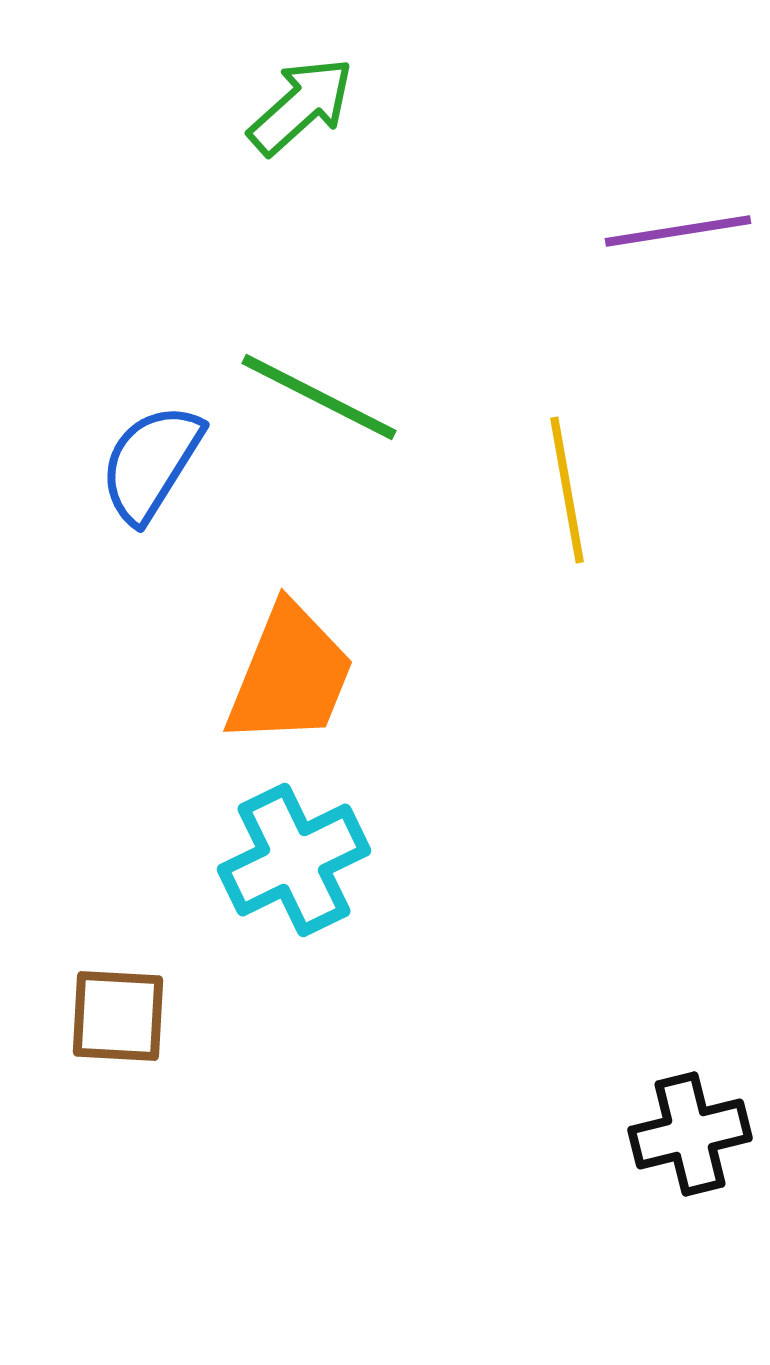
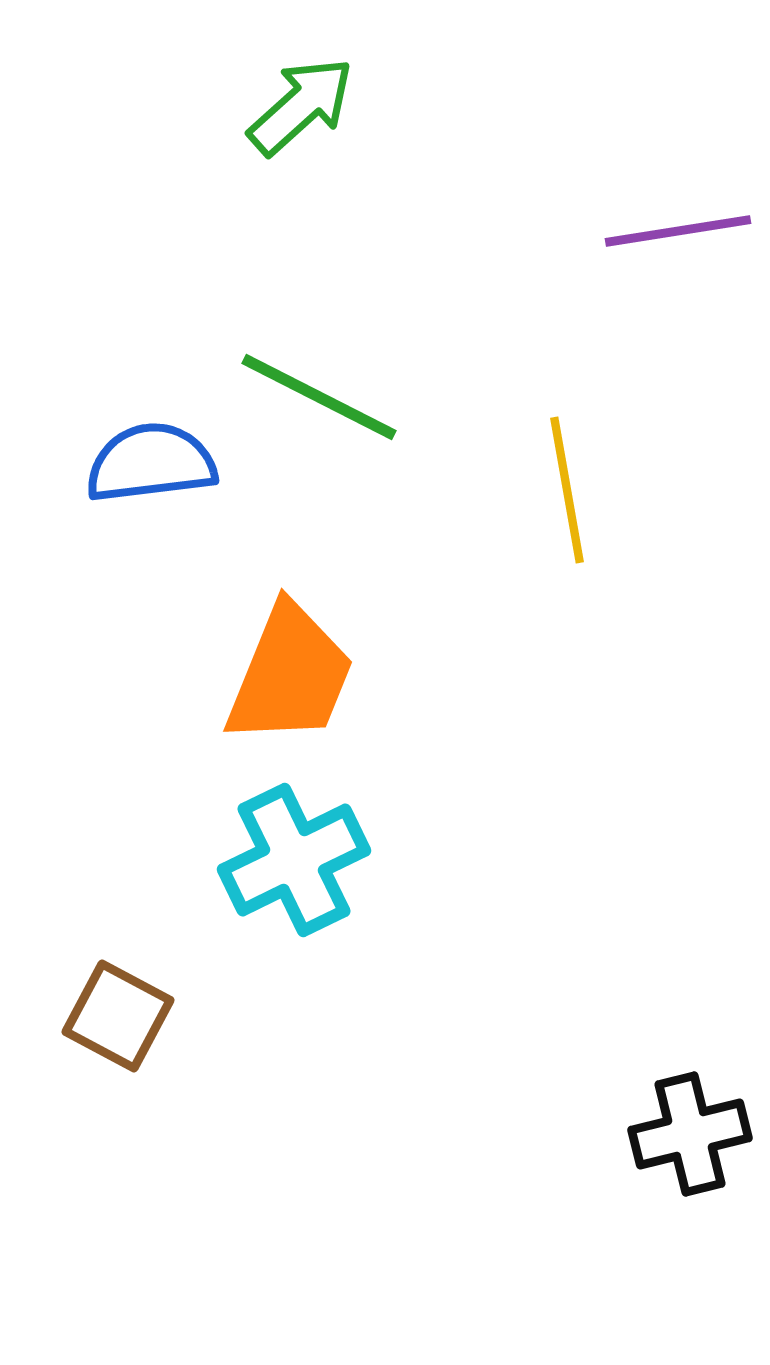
blue semicircle: rotated 51 degrees clockwise
brown square: rotated 25 degrees clockwise
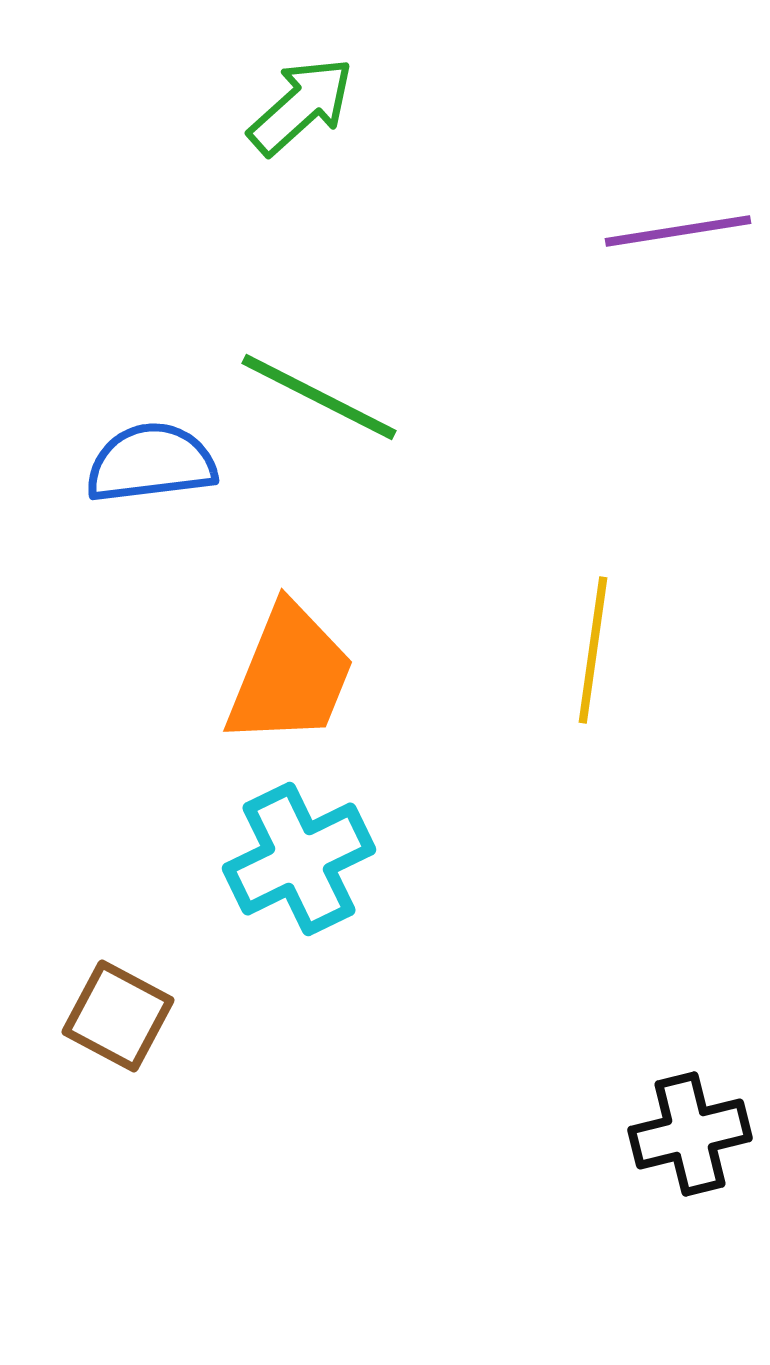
yellow line: moved 26 px right, 160 px down; rotated 18 degrees clockwise
cyan cross: moved 5 px right, 1 px up
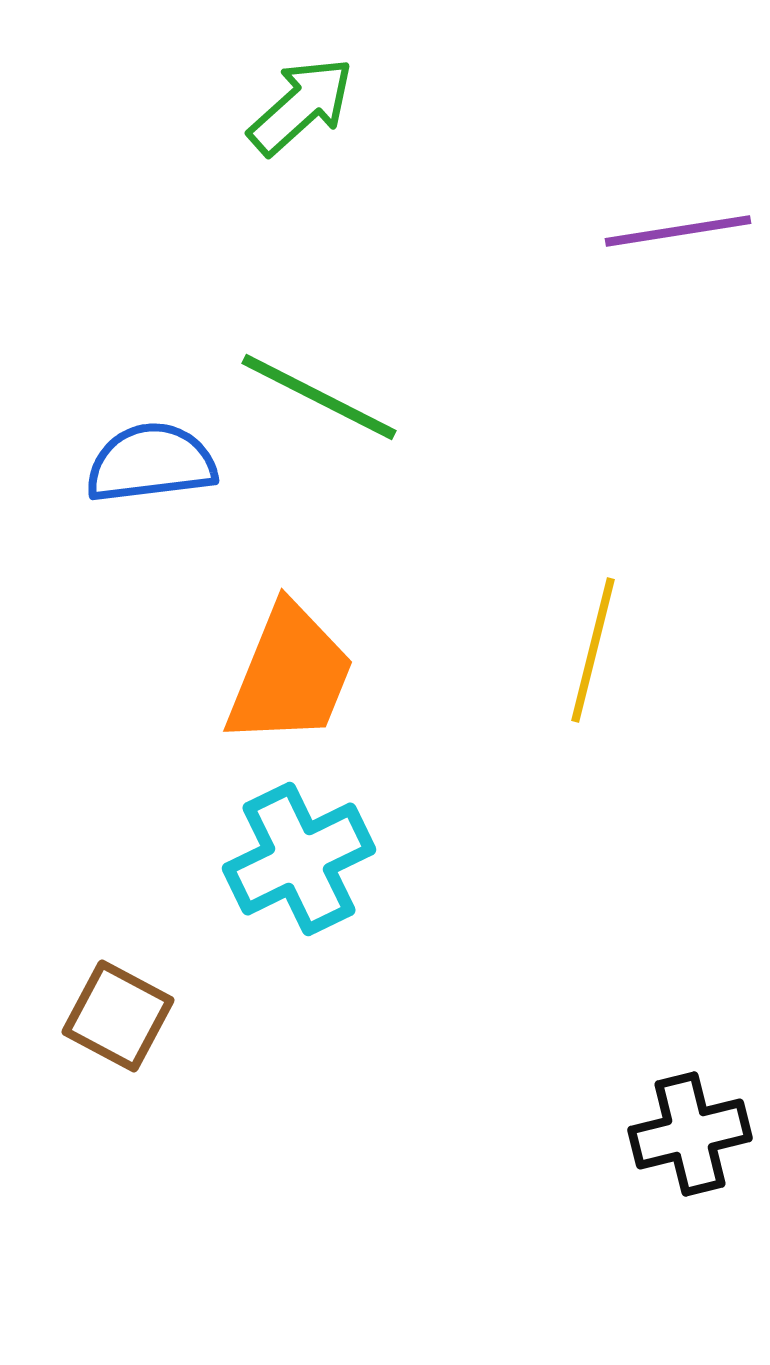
yellow line: rotated 6 degrees clockwise
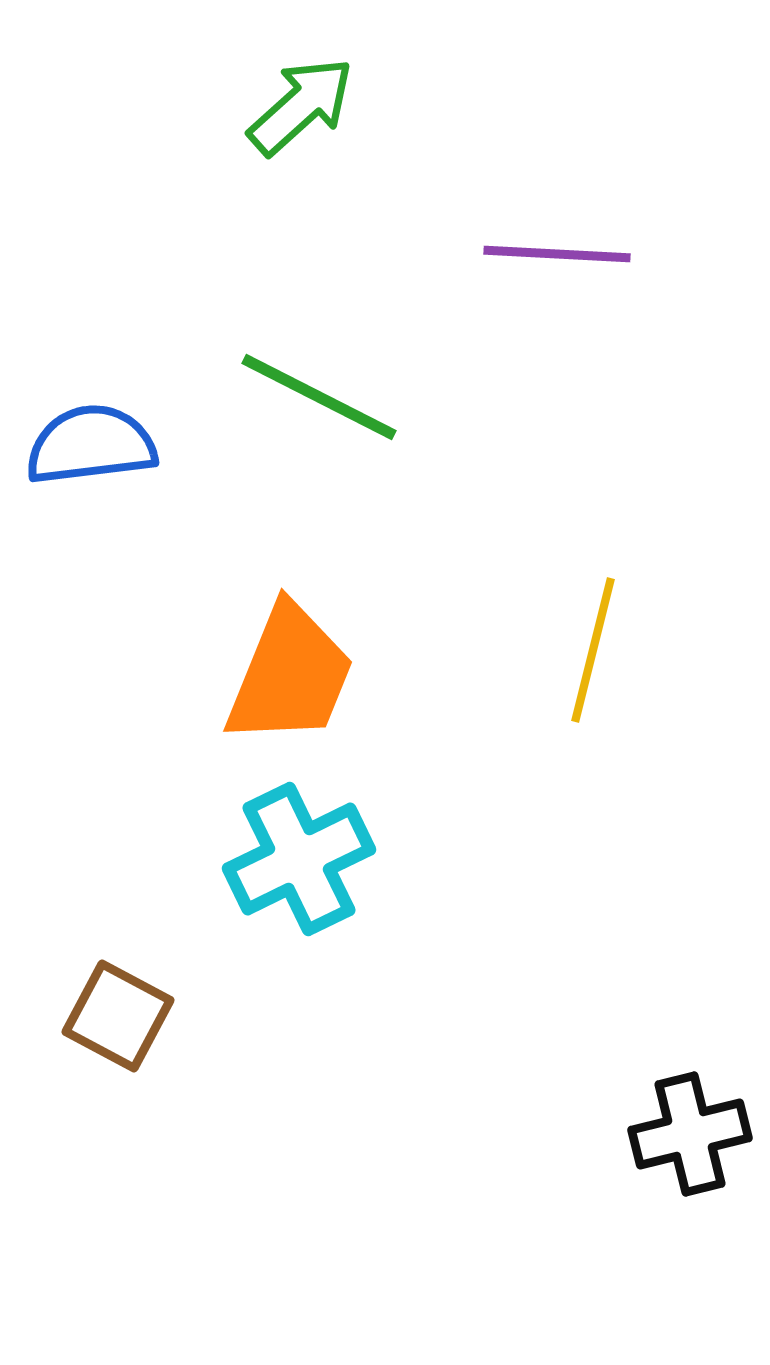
purple line: moved 121 px left, 23 px down; rotated 12 degrees clockwise
blue semicircle: moved 60 px left, 18 px up
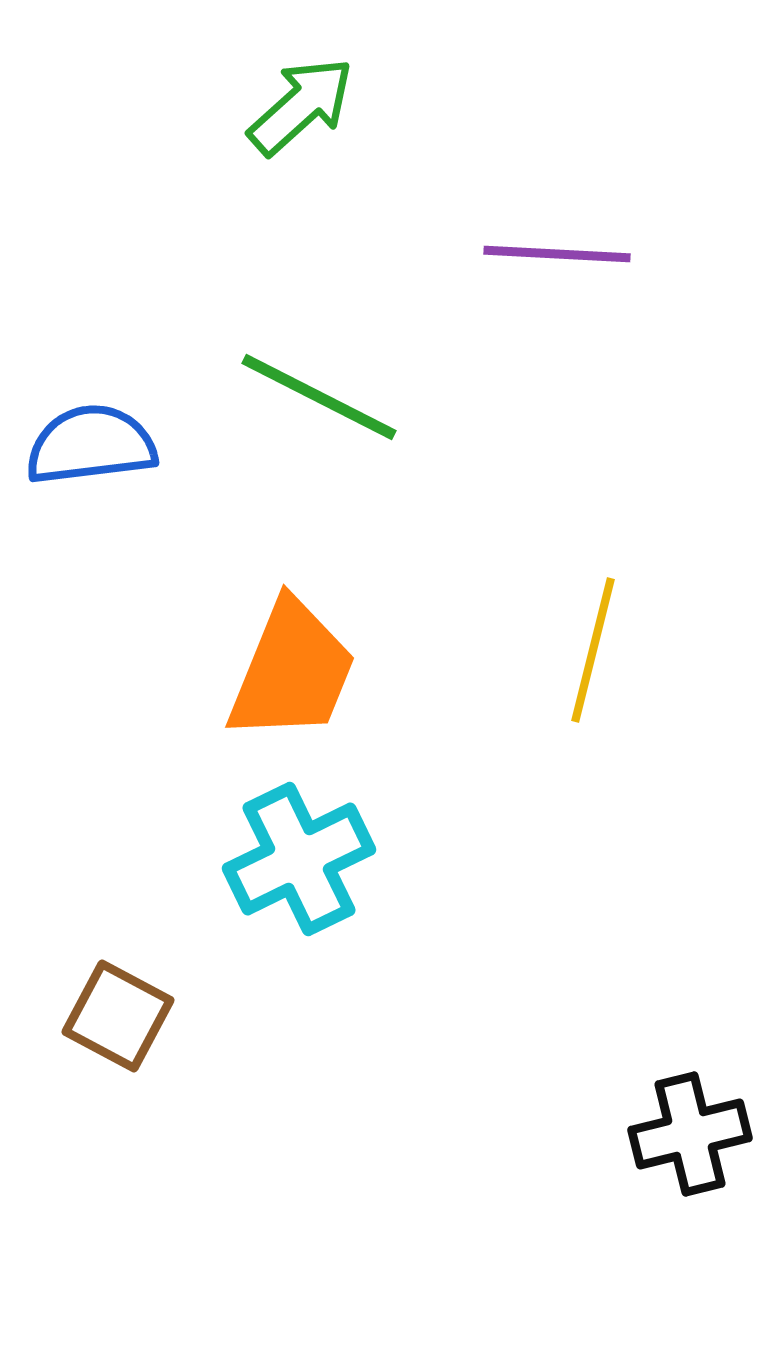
orange trapezoid: moved 2 px right, 4 px up
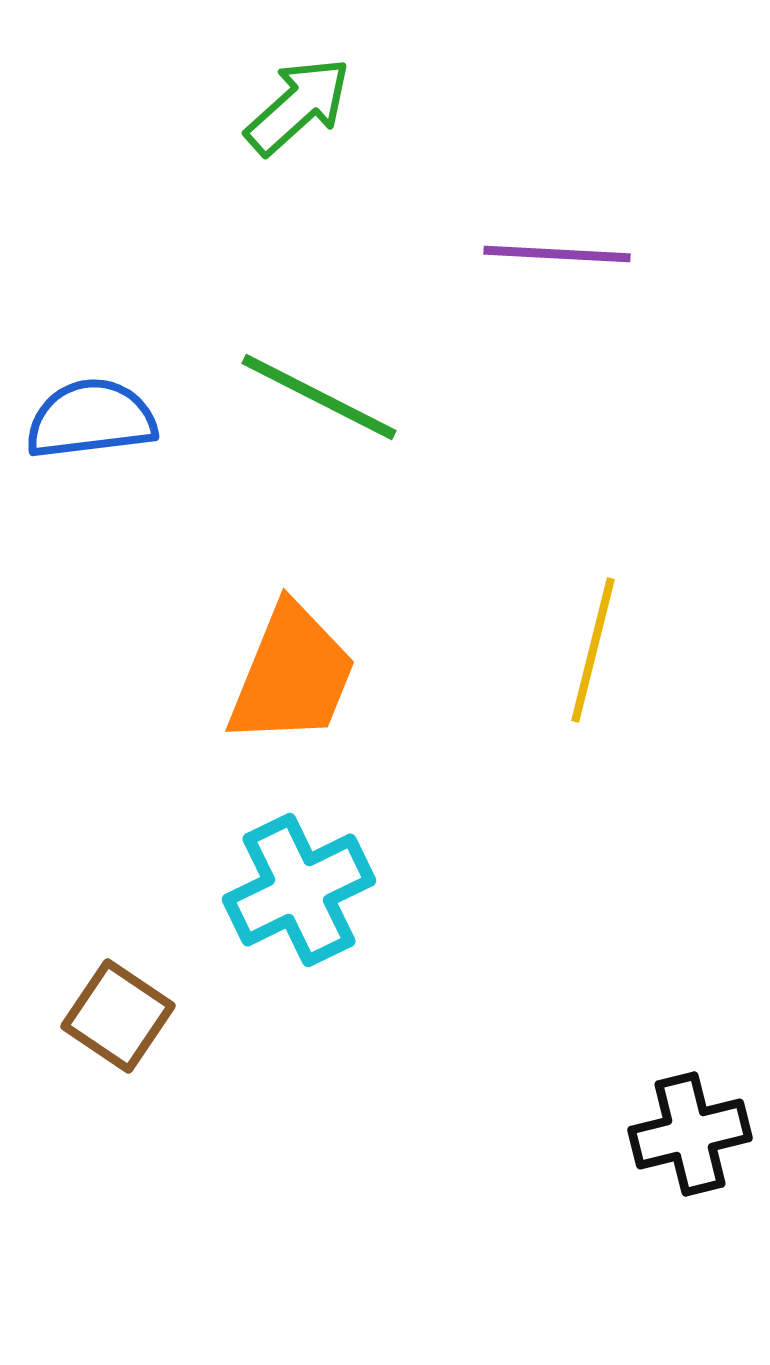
green arrow: moved 3 px left
blue semicircle: moved 26 px up
orange trapezoid: moved 4 px down
cyan cross: moved 31 px down
brown square: rotated 6 degrees clockwise
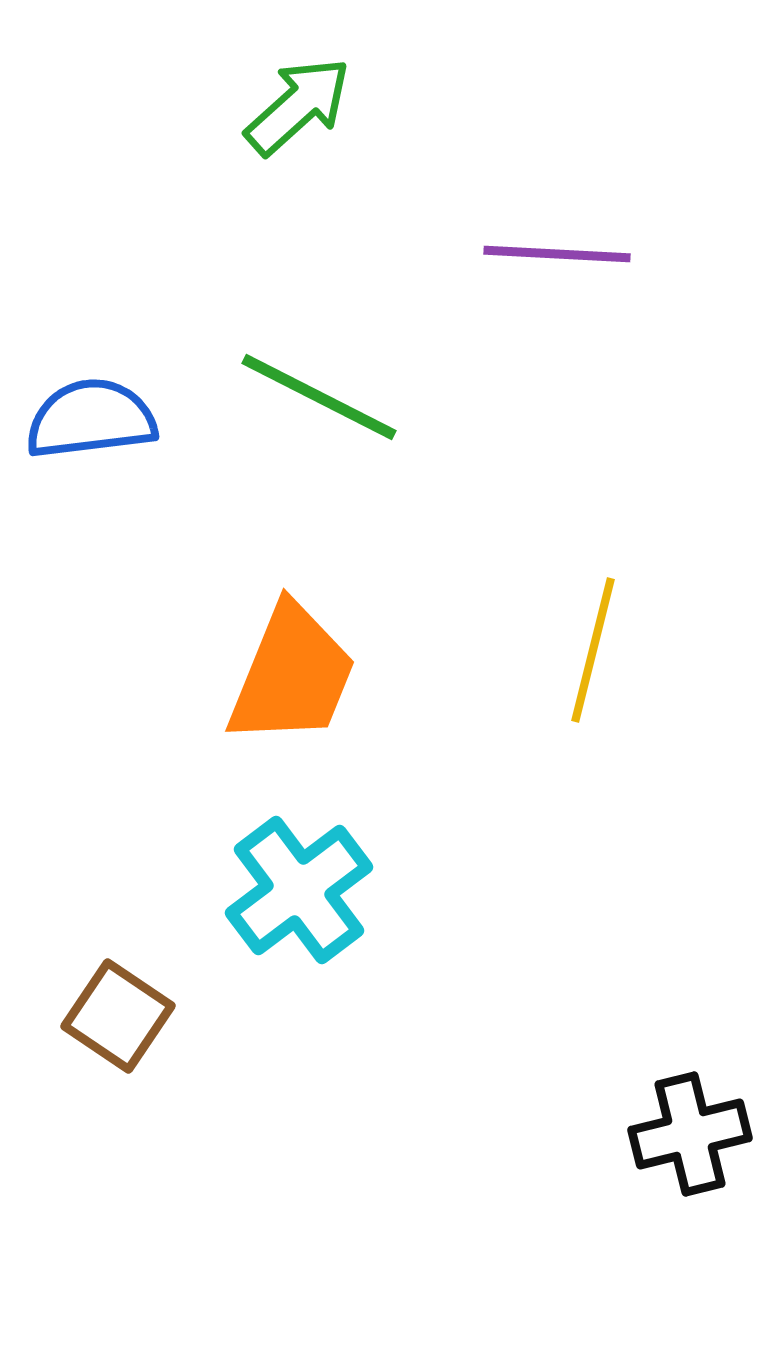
cyan cross: rotated 11 degrees counterclockwise
